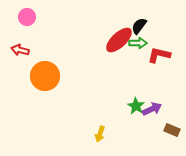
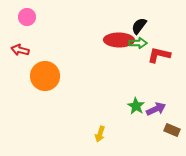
red ellipse: rotated 44 degrees clockwise
purple arrow: moved 4 px right
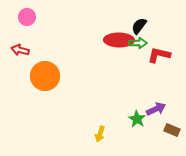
green star: moved 1 px right, 13 px down
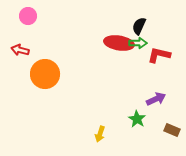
pink circle: moved 1 px right, 1 px up
black semicircle: rotated 12 degrees counterclockwise
red ellipse: moved 3 px down; rotated 8 degrees clockwise
orange circle: moved 2 px up
purple arrow: moved 10 px up
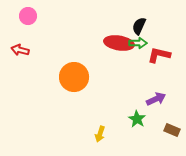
orange circle: moved 29 px right, 3 px down
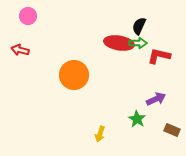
red L-shape: moved 1 px down
orange circle: moved 2 px up
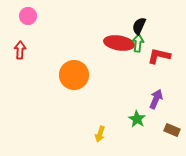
green arrow: rotated 84 degrees counterclockwise
red arrow: rotated 78 degrees clockwise
purple arrow: rotated 42 degrees counterclockwise
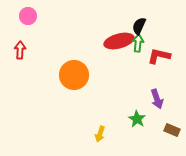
red ellipse: moved 2 px up; rotated 24 degrees counterclockwise
purple arrow: moved 1 px right; rotated 138 degrees clockwise
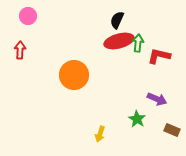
black semicircle: moved 22 px left, 6 px up
purple arrow: rotated 48 degrees counterclockwise
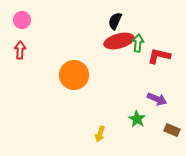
pink circle: moved 6 px left, 4 px down
black semicircle: moved 2 px left, 1 px down
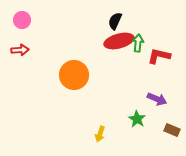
red arrow: rotated 84 degrees clockwise
